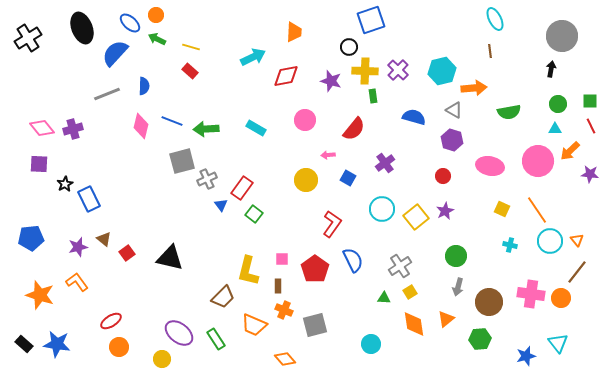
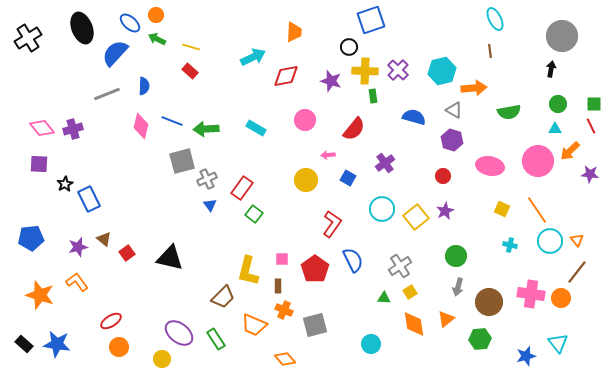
green square at (590, 101): moved 4 px right, 3 px down
blue triangle at (221, 205): moved 11 px left
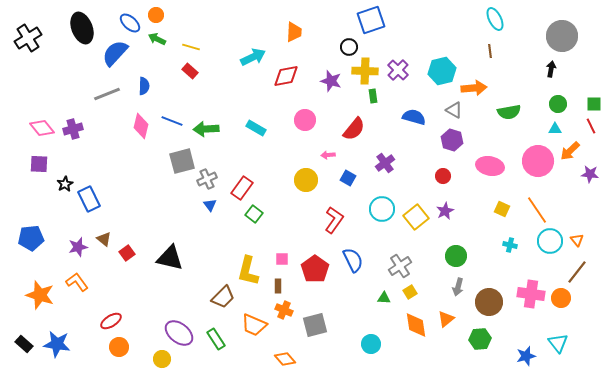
red L-shape at (332, 224): moved 2 px right, 4 px up
orange diamond at (414, 324): moved 2 px right, 1 px down
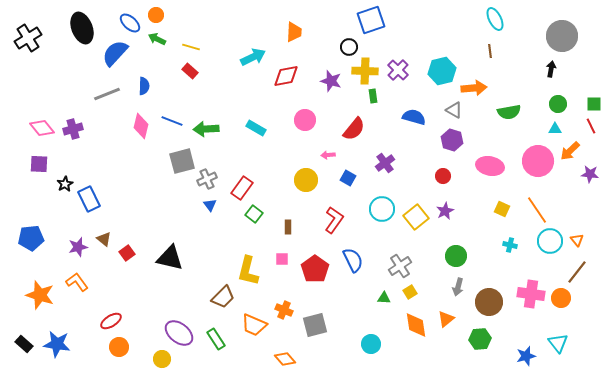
brown rectangle at (278, 286): moved 10 px right, 59 px up
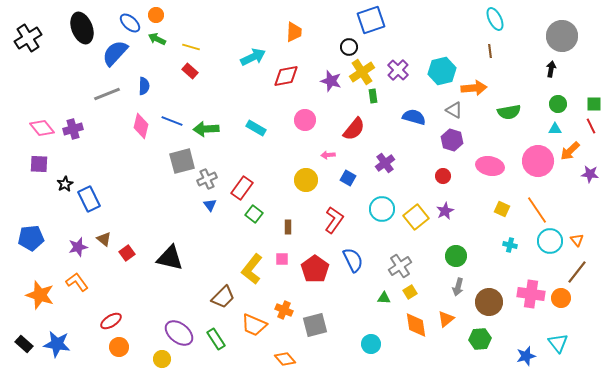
yellow cross at (365, 71): moved 3 px left, 1 px down; rotated 35 degrees counterclockwise
yellow L-shape at (248, 271): moved 4 px right, 2 px up; rotated 24 degrees clockwise
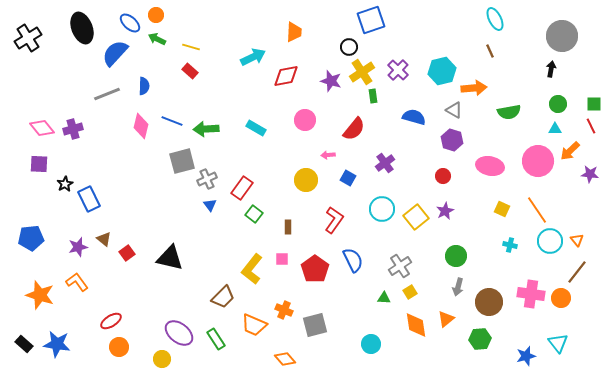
brown line at (490, 51): rotated 16 degrees counterclockwise
